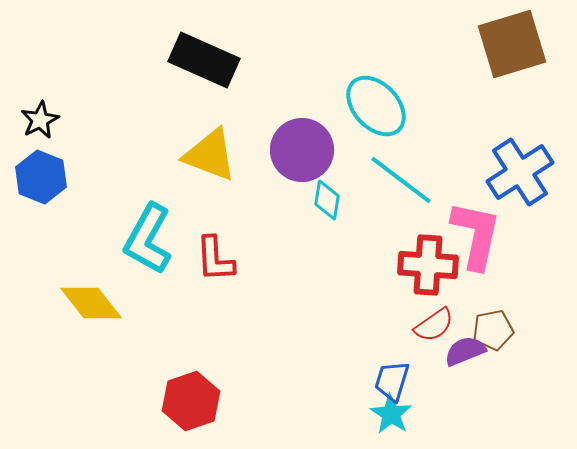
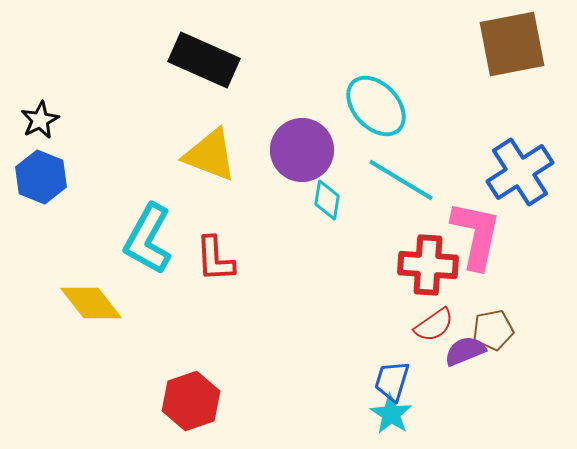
brown square: rotated 6 degrees clockwise
cyan line: rotated 6 degrees counterclockwise
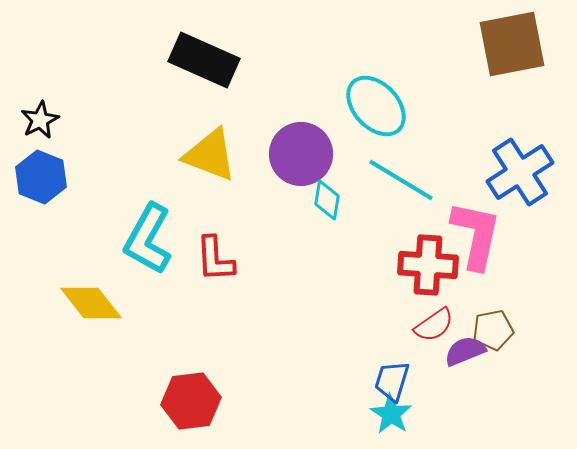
purple circle: moved 1 px left, 4 px down
red hexagon: rotated 12 degrees clockwise
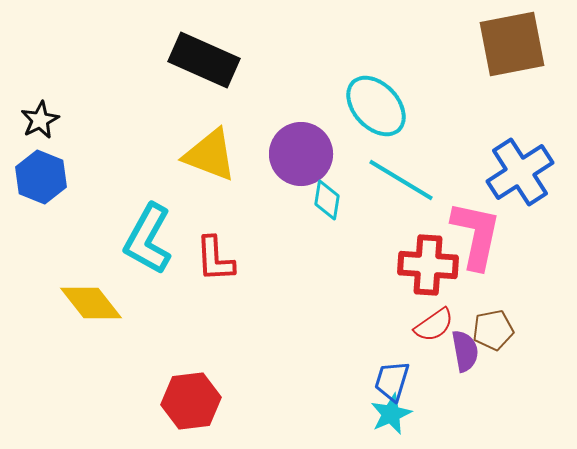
purple semicircle: rotated 102 degrees clockwise
cyan star: rotated 15 degrees clockwise
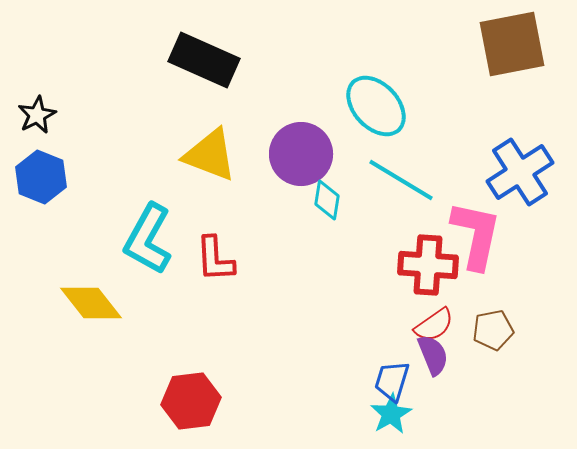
black star: moved 3 px left, 5 px up
purple semicircle: moved 32 px left, 4 px down; rotated 12 degrees counterclockwise
cyan star: rotated 6 degrees counterclockwise
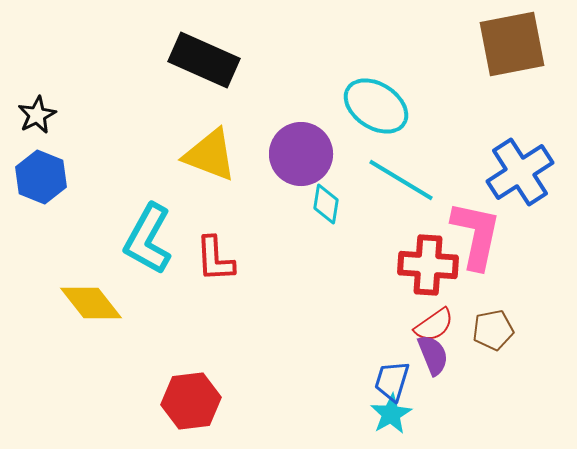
cyan ellipse: rotated 14 degrees counterclockwise
cyan diamond: moved 1 px left, 4 px down
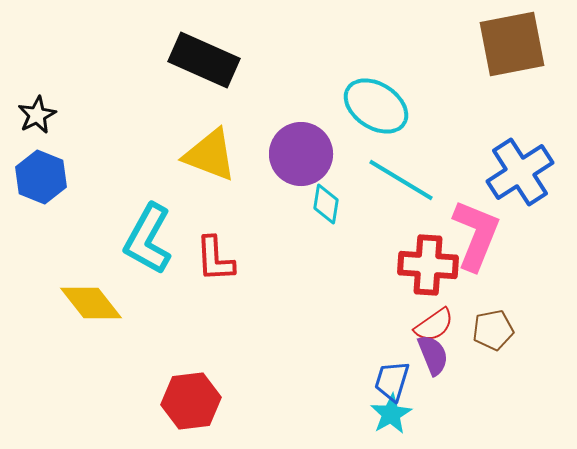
pink L-shape: rotated 10 degrees clockwise
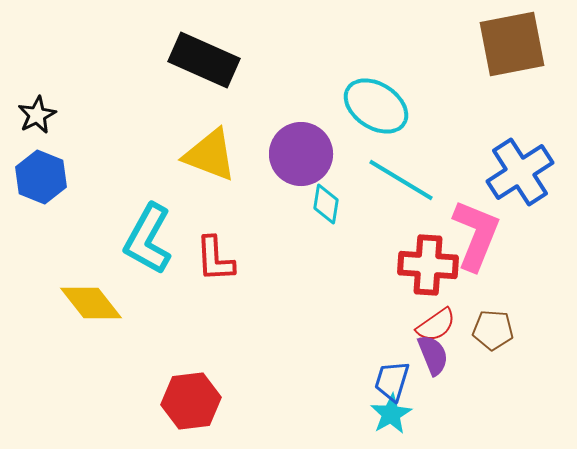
red semicircle: moved 2 px right
brown pentagon: rotated 15 degrees clockwise
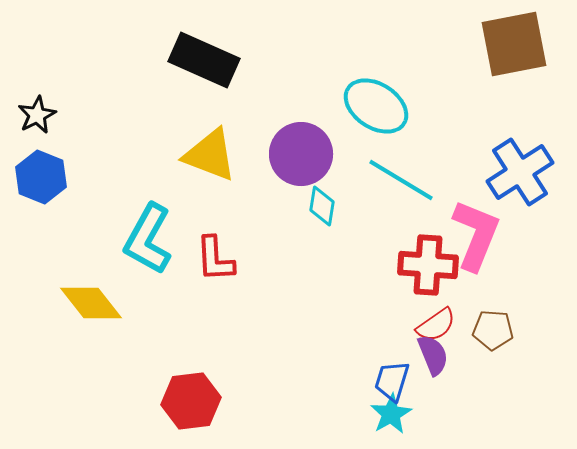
brown square: moved 2 px right
cyan diamond: moved 4 px left, 2 px down
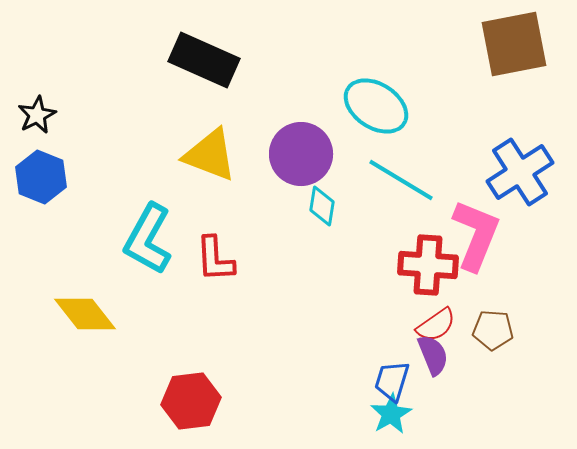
yellow diamond: moved 6 px left, 11 px down
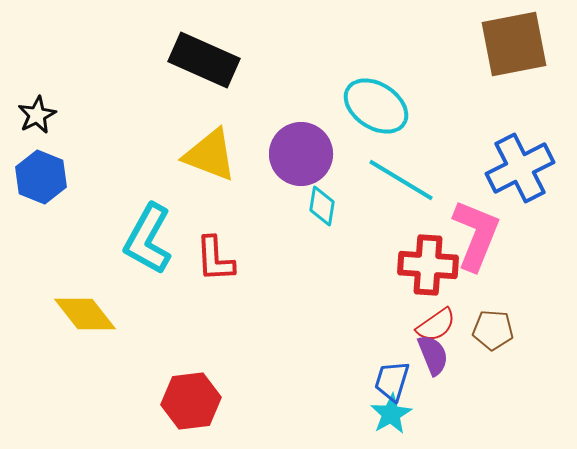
blue cross: moved 4 px up; rotated 6 degrees clockwise
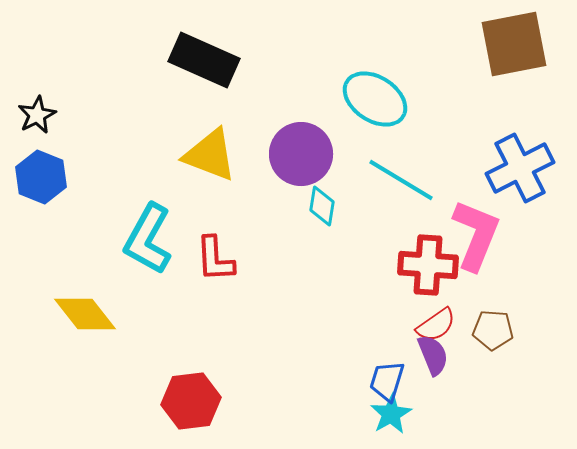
cyan ellipse: moved 1 px left, 7 px up
blue trapezoid: moved 5 px left
